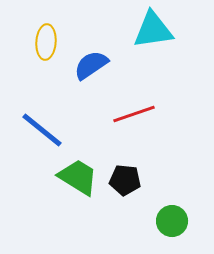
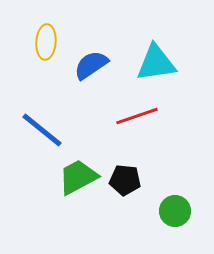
cyan triangle: moved 3 px right, 33 px down
red line: moved 3 px right, 2 px down
green trapezoid: rotated 60 degrees counterclockwise
green circle: moved 3 px right, 10 px up
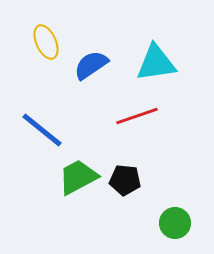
yellow ellipse: rotated 28 degrees counterclockwise
green circle: moved 12 px down
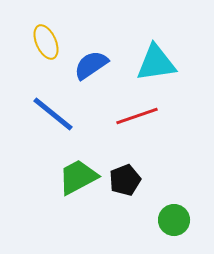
blue line: moved 11 px right, 16 px up
black pentagon: rotated 28 degrees counterclockwise
green circle: moved 1 px left, 3 px up
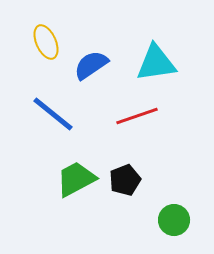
green trapezoid: moved 2 px left, 2 px down
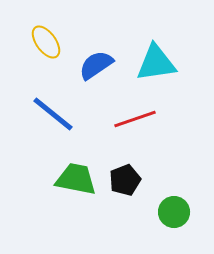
yellow ellipse: rotated 12 degrees counterclockwise
blue semicircle: moved 5 px right
red line: moved 2 px left, 3 px down
green trapezoid: rotated 39 degrees clockwise
green circle: moved 8 px up
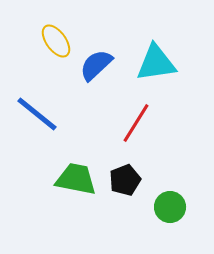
yellow ellipse: moved 10 px right, 1 px up
blue semicircle: rotated 9 degrees counterclockwise
blue line: moved 16 px left
red line: moved 1 px right, 4 px down; rotated 39 degrees counterclockwise
green circle: moved 4 px left, 5 px up
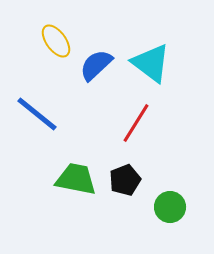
cyan triangle: moved 5 px left; rotated 45 degrees clockwise
